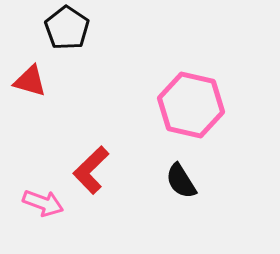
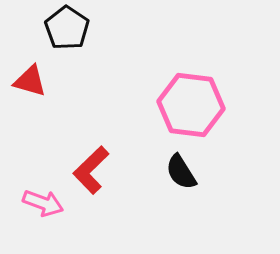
pink hexagon: rotated 6 degrees counterclockwise
black semicircle: moved 9 px up
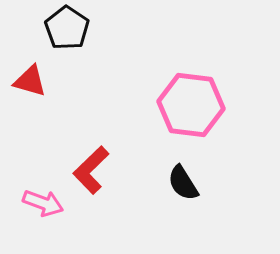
black semicircle: moved 2 px right, 11 px down
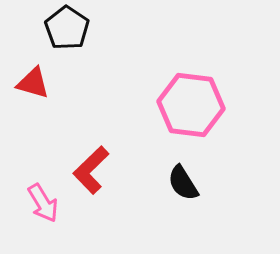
red triangle: moved 3 px right, 2 px down
pink arrow: rotated 39 degrees clockwise
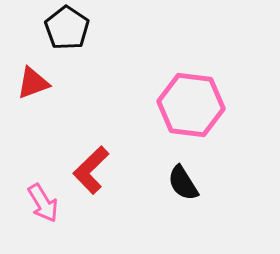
red triangle: rotated 36 degrees counterclockwise
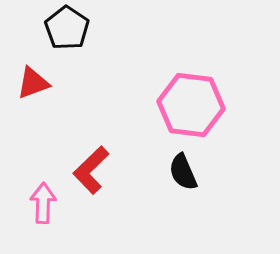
black semicircle: moved 11 px up; rotated 9 degrees clockwise
pink arrow: rotated 147 degrees counterclockwise
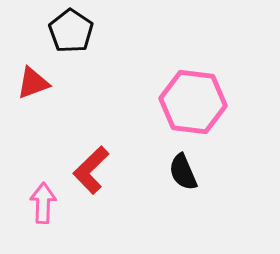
black pentagon: moved 4 px right, 3 px down
pink hexagon: moved 2 px right, 3 px up
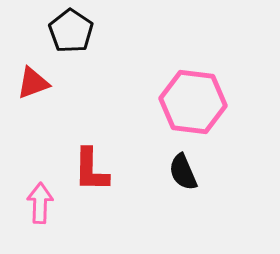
red L-shape: rotated 45 degrees counterclockwise
pink arrow: moved 3 px left
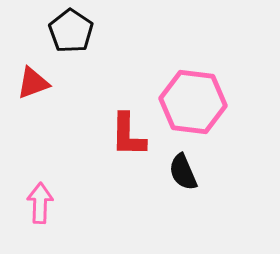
red L-shape: moved 37 px right, 35 px up
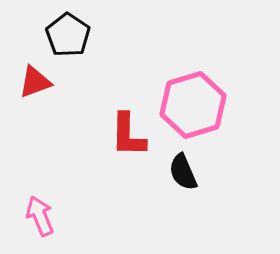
black pentagon: moved 3 px left, 4 px down
red triangle: moved 2 px right, 1 px up
pink hexagon: moved 3 px down; rotated 24 degrees counterclockwise
pink arrow: moved 13 px down; rotated 24 degrees counterclockwise
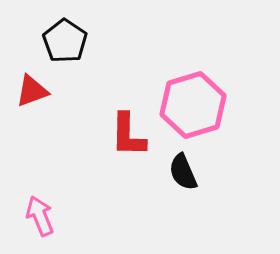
black pentagon: moved 3 px left, 6 px down
red triangle: moved 3 px left, 9 px down
